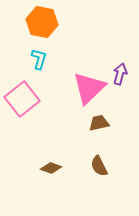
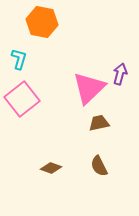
cyan L-shape: moved 20 px left
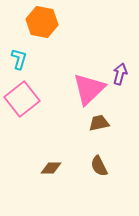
pink triangle: moved 1 px down
brown diamond: rotated 20 degrees counterclockwise
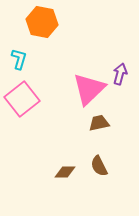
brown diamond: moved 14 px right, 4 px down
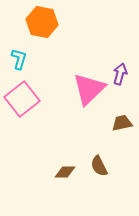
brown trapezoid: moved 23 px right
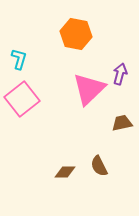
orange hexagon: moved 34 px right, 12 px down
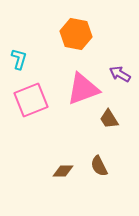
purple arrow: rotated 75 degrees counterclockwise
pink triangle: moved 6 px left; rotated 24 degrees clockwise
pink square: moved 9 px right, 1 px down; rotated 16 degrees clockwise
brown trapezoid: moved 13 px left, 4 px up; rotated 110 degrees counterclockwise
brown diamond: moved 2 px left, 1 px up
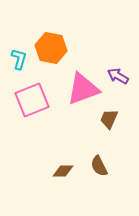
orange hexagon: moved 25 px left, 14 px down
purple arrow: moved 2 px left, 2 px down
pink square: moved 1 px right
brown trapezoid: rotated 55 degrees clockwise
